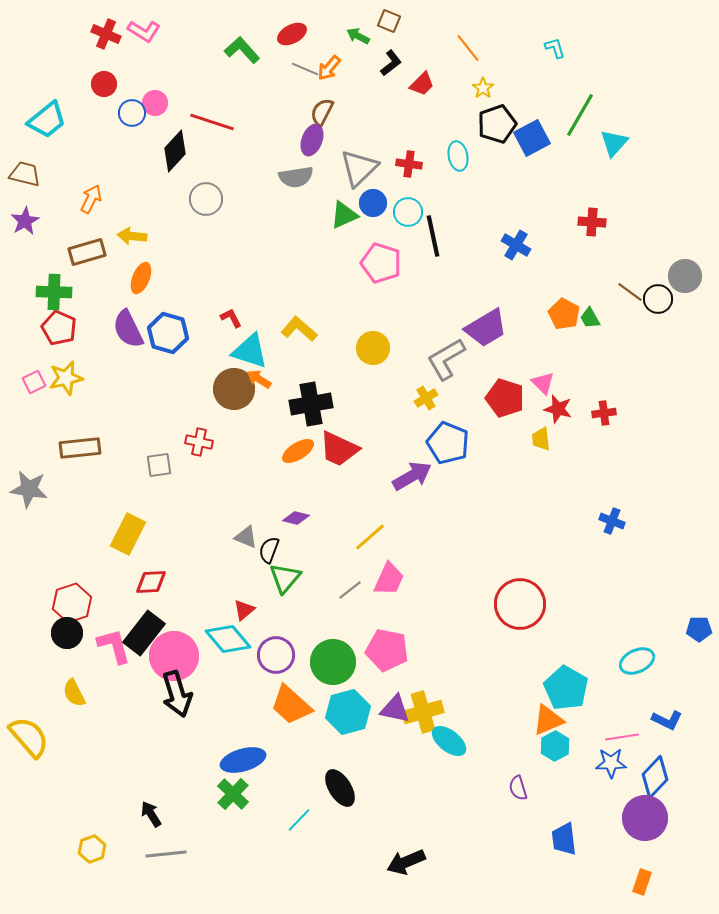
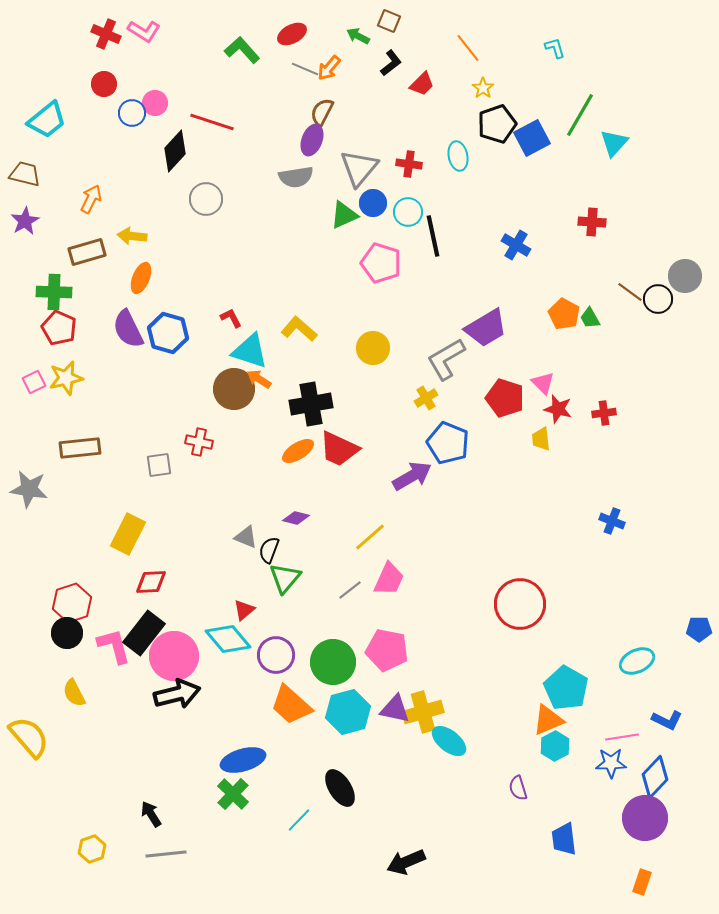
gray triangle at (359, 168): rotated 6 degrees counterclockwise
black arrow at (177, 694): rotated 87 degrees counterclockwise
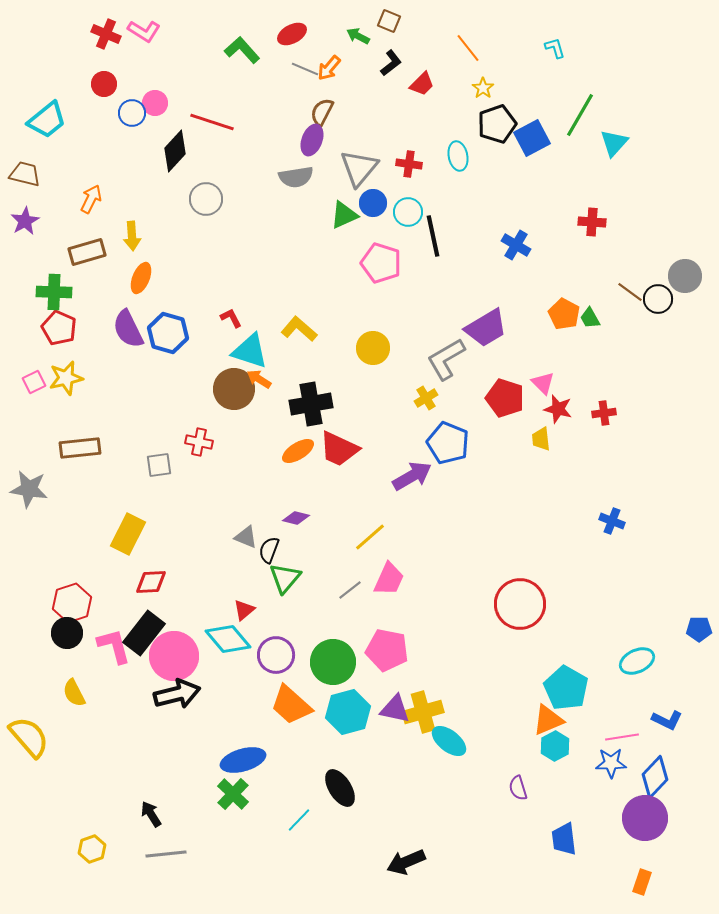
yellow arrow at (132, 236): rotated 100 degrees counterclockwise
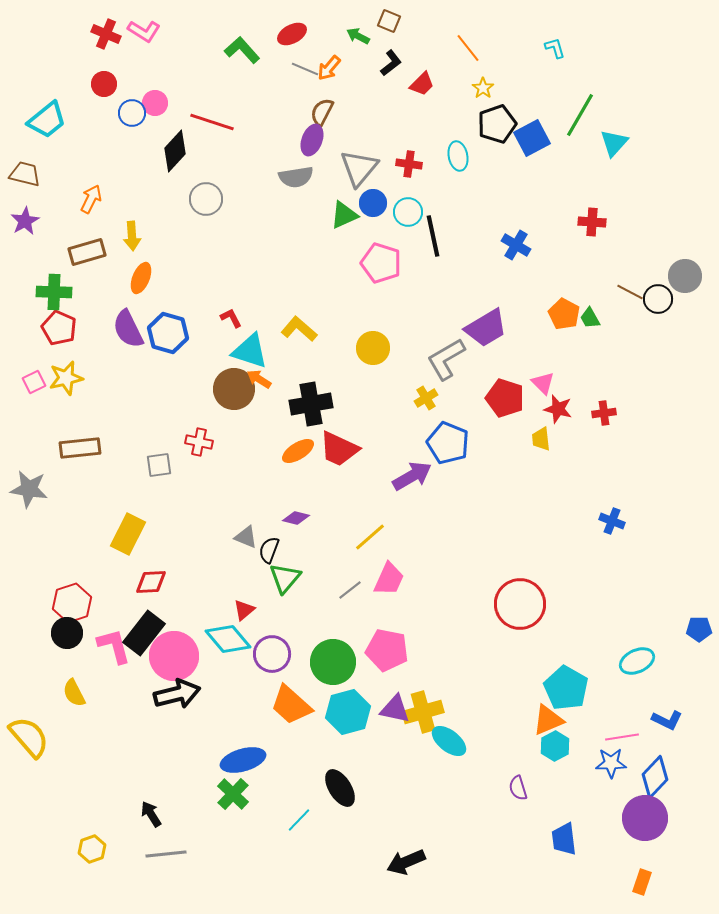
brown line at (630, 292): rotated 8 degrees counterclockwise
purple circle at (276, 655): moved 4 px left, 1 px up
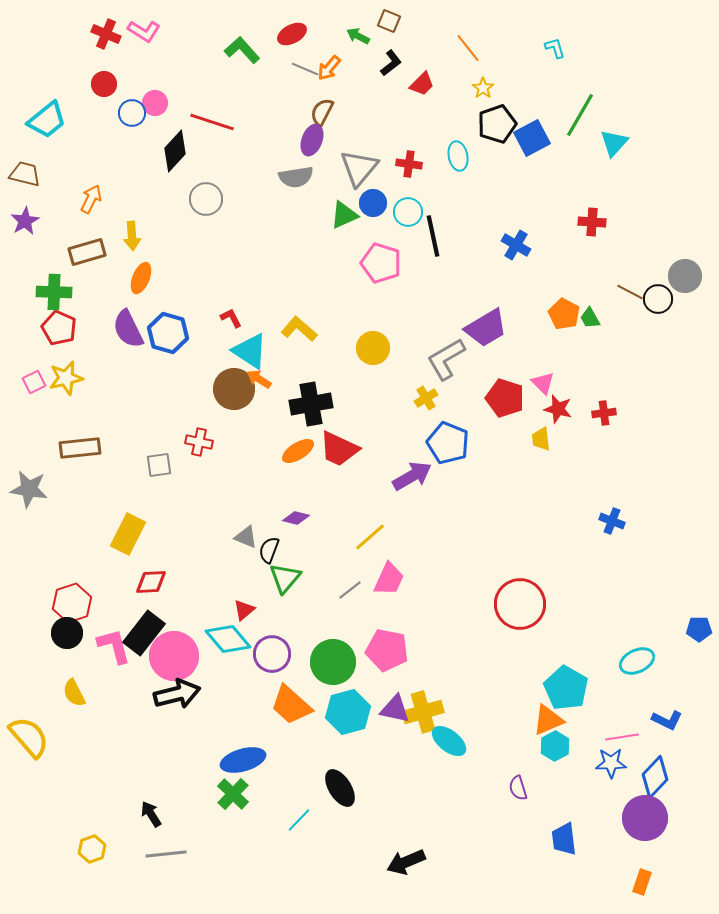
cyan triangle at (250, 351): rotated 15 degrees clockwise
